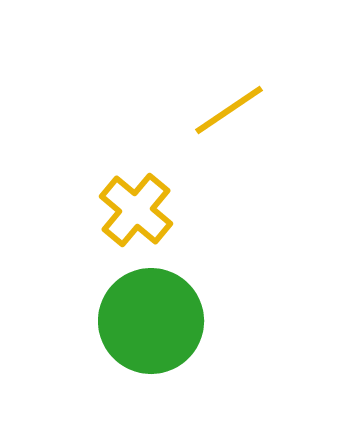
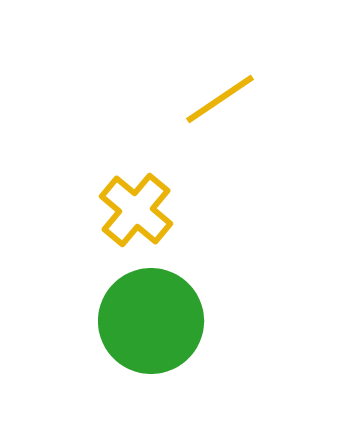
yellow line: moved 9 px left, 11 px up
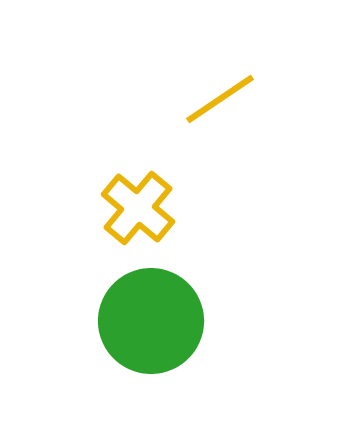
yellow cross: moved 2 px right, 2 px up
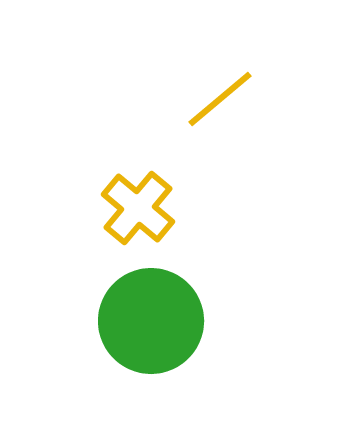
yellow line: rotated 6 degrees counterclockwise
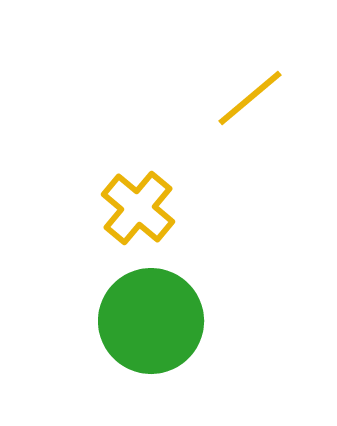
yellow line: moved 30 px right, 1 px up
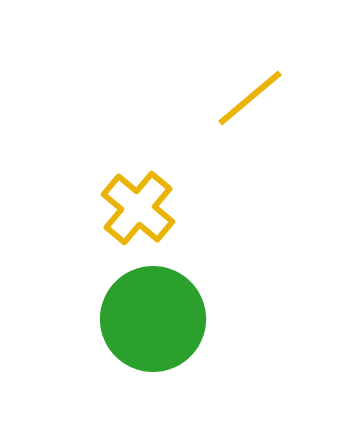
green circle: moved 2 px right, 2 px up
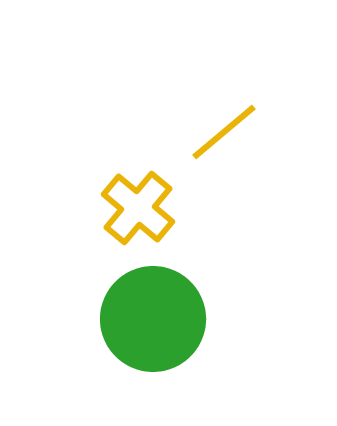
yellow line: moved 26 px left, 34 px down
